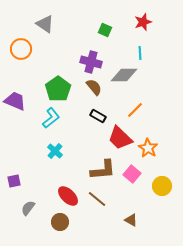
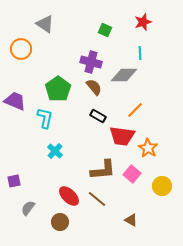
cyan L-shape: moved 6 px left; rotated 40 degrees counterclockwise
red trapezoid: moved 2 px right, 2 px up; rotated 36 degrees counterclockwise
red ellipse: moved 1 px right
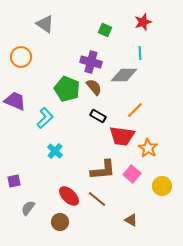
orange circle: moved 8 px down
green pentagon: moved 9 px right; rotated 15 degrees counterclockwise
cyan L-shape: rotated 35 degrees clockwise
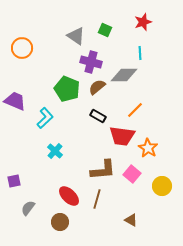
gray triangle: moved 31 px right, 12 px down
orange circle: moved 1 px right, 9 px up
brown semicircle: moved 3 px right; rotated 90 degrees counterclockwise
brown line: rotated 66 degrees clockwise
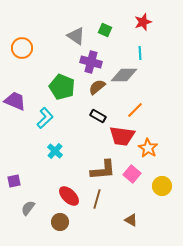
green pentagon: moved 5 px left, 2 px up
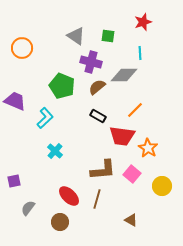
green square: moved 3 px right, 6 px down; rotated 16 degrees counterclockwise
green pentagon: moved 1 px up
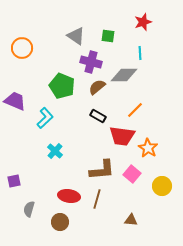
brown L-shape: moved 1 px left
red ellipse: rotated 35 degrees counterclockwise
gray semicircle: moved 1 px right, 1 px down; rotated 21 degrees counterclockwise
brown triangle: rotated 24 degrees counterclockwise
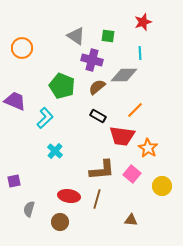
purple cross: moved 1 px right, 2 px up
